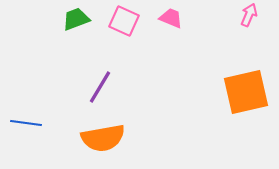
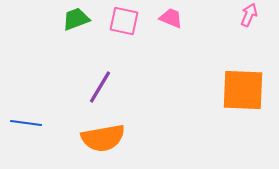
pink square: rotated 12 degrees counterclockwise
orange square: moved 3 px left, 2 px up; rotated 15 degrees clockwise
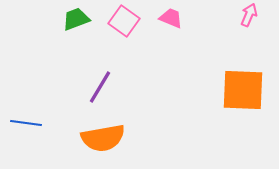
pink square: rotated 24 degrees clockwise
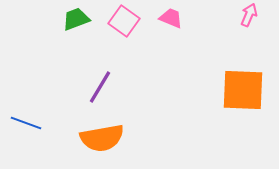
blue line: rotated 12 degrees clockwise
orange semicircle: moved 1 px left
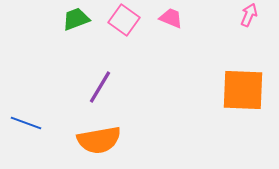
pink square: moved 1 px up
orange semicircle: moved 3 px left, 2 px down
